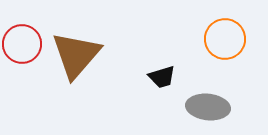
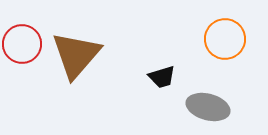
gray ellipse: rotated 9 degrees clockwise
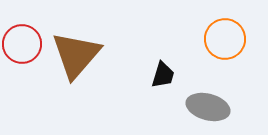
black trapezoid: moved 1 px right, 2 px up; rotated 56 degrees counterclockwise
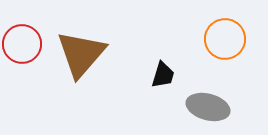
brown triangle: moved 5 px right, 1 px up
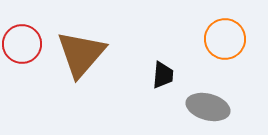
black trapezoid: rotated 12 degrees counterclockwise
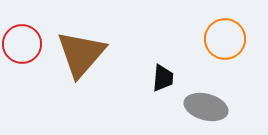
black trapezoid: moved 3 px down
gray ellipse: moved 2 px left
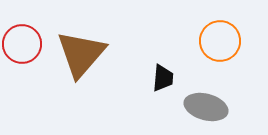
orange circle: moved 5 px left, 2 px down
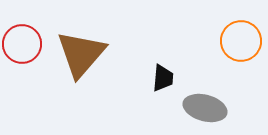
orange circle: moved 21 px right
gray ellipse: moved 1 px left, 1 px down
